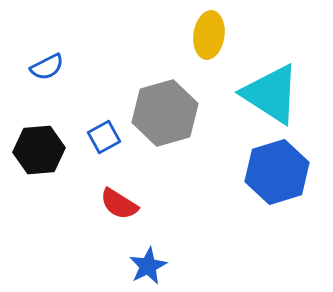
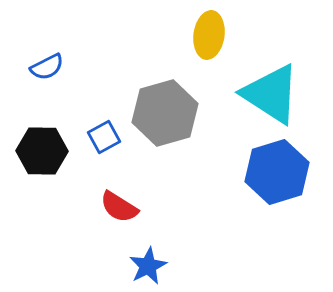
black hexagon: moved 3 px right, 1 px down; rotated 6 degrees clockwise
red semicircle: moved 3 px down
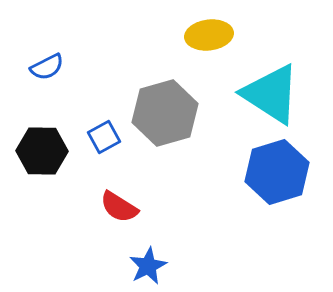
yellow ellipse: rotated 75 degrees clockwise
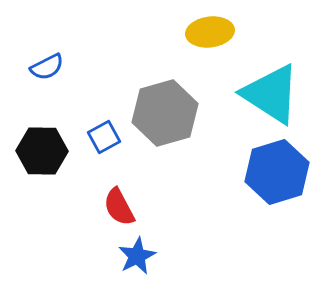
yellow ellipse: moved 1 px right, 3 px up
red semicircle: rotated 30 degrees clockwise
blue star: moved 11 px left, 10 px up
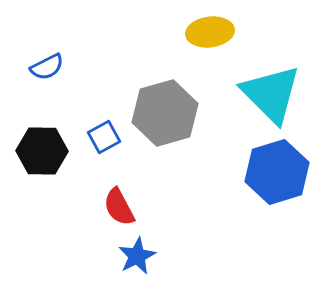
cyan triangle: rotated 12 degrees clockwise
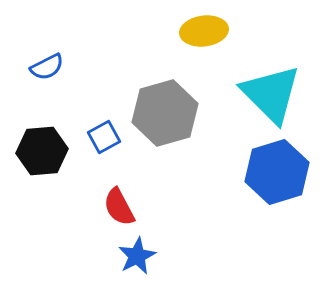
yellow ellipse: moved 6 px left, 1 px up
black hexagon: rotated 6 degrees counterclockwise
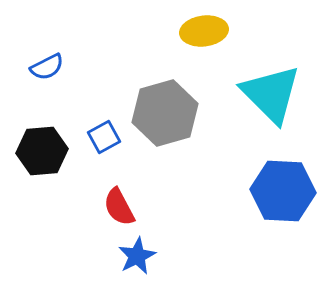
blue hexagon: moved 6 px right, 19 px down; rotated 20 degrees clockwise
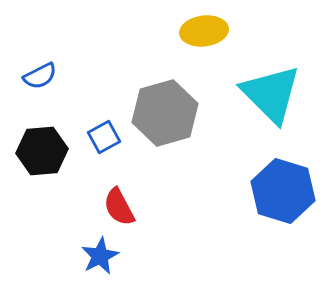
blue semicircle: moved 7 px left, 9 px down
blue hexagon: rotated 14 degrees clockwise
blue star: moved 37 px left
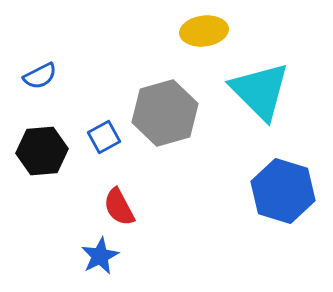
cyan triangle: moved 11 px left, 3 px up
